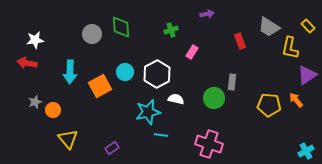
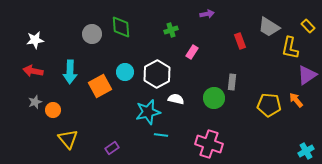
red arrow: moved 6 px right, 8 px down
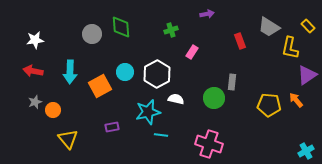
purple rectangle: moved 21 px up; rotated 24 degrees clockwise
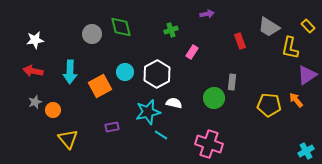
green diamond: rotated 10 degrees counterclockwise
white semicircle: moved 2 px left, 4 px down
cyan line: rotated 24 degrees clockwise
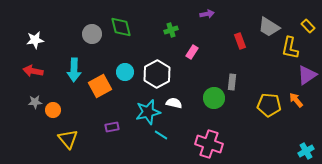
cyan arrow: moved 4 px right, 2 px up
gray star: rotated 16 degrees clockwise
